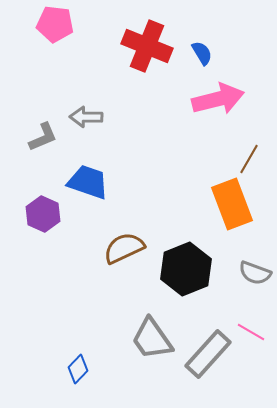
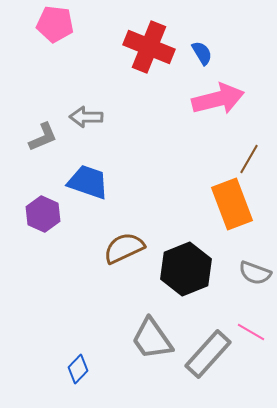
red cross: moved 2 px right, 1 px down
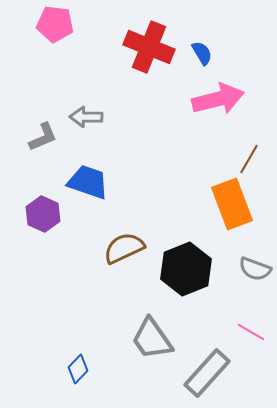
gray semicircle: moved 4 px up
gray rectangle: moved 1 px left, 19 px down
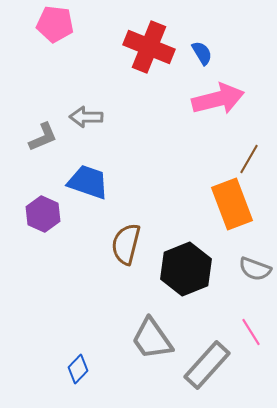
brown semicircle: moved 2 px right, 4 px up; rotated 51 degrees counterclockwise
pink line: rotated 28 degrees clockwise
gray rectangle: moved 8 px up
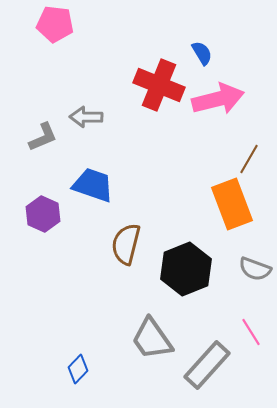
red cross: moved 10 px right, 38 px down
blue trapezoid: moved 5 px right, 3 px down
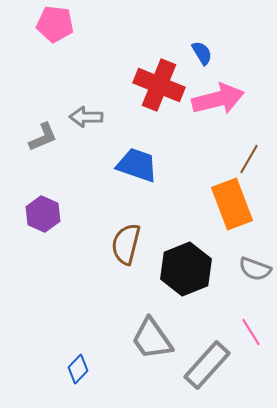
blue trapezoid: moved 44 px right, 20 px up
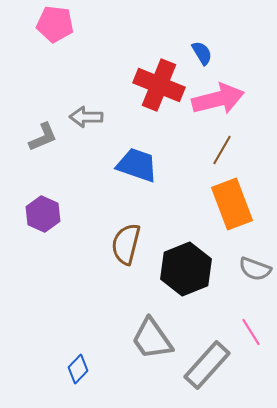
brown line: moved 27 px left, 9 px up
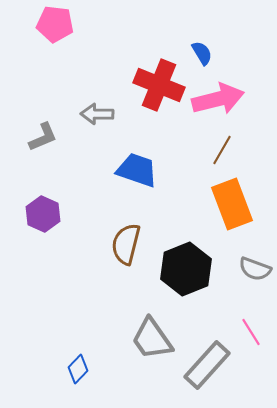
gray arrow: moved 11 px right, 3 px up
blue trapezoid: moved 5 px down
